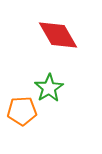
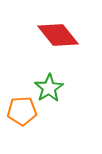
red diamond: rotated 9 degrees counterclockwise
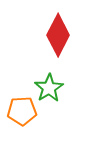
red diamond: rotated 66 degrees clockwise
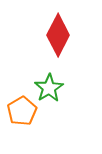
orange pentagon: rotated 28 degrees counterclockwise
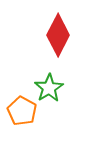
orange pentagon: rotated 12 degrees counterclockwise
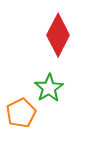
orange pentagon: moved 1 px left, 2 px down; rotated 16 degrees clockwise
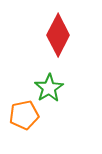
orange pentagon: moved 3 px right, 2 px down; rotated 16 degrees clockwise
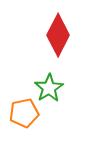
orange pentagon: moved 2 px up
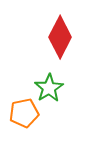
red diamond: moved 2 px right, 2 px down
